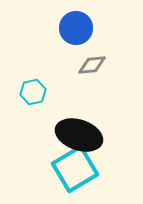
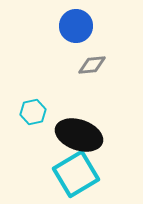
blue circle: moved 2 px up
cyan hexagon: moved 20 px down
cyan square: moved 1 px right, 5 px down
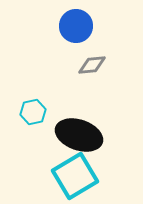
cyan square: moved 1 px left, 2 px down
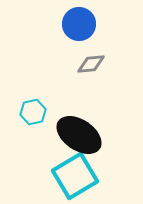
blue circle: moved 3 px right, 2 px up
gray diamond: moved 1 px left, 1 px up
black ellipse: rotated 15 degrees clockwise
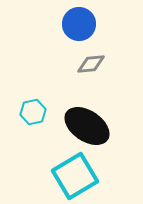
black ellipse: moved 8 px right, 9 px up
